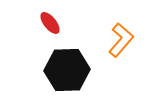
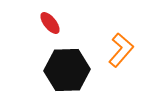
orange L-shape: moved 10 px down
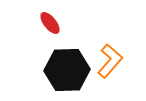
orange L-shape: moved 11 px left, 11 px down
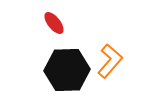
red ellipse: moved 4 px right
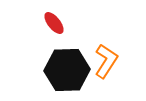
orange L-shape: moved 4 px left; rotated 8 degrees counterclockwise
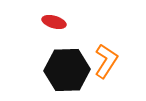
red ellipse: moved 1 px up; rotated 35 degrees counterclockwise
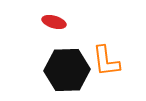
orange L-shape: rotated 140 degrees clockwise
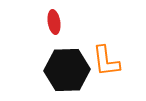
red ellipse: rotated 65 degrees clockwise
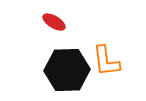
red ellipse: rotated 50 degrees counterclockwise
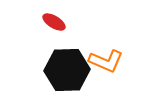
orange L-shape: rotated 60 degrees counterclockwise
